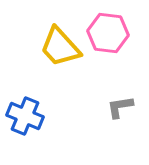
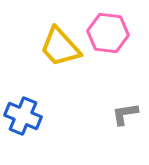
gray L-shape: moved 5 px right, 7 px down
blue cross: moved 2 px left
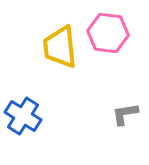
yellow trapezoid: rotated 36 degrees clockwise
blue cross: rotated 9 degrees clockwise
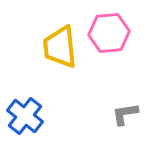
pink hexagon: moved 1 px right; rotated 12 degrees counterclockwise
blue cross: moved 2 px right; rotated 6 degrees clockwise
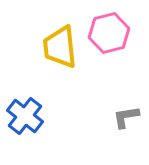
pink hexagon: rotated 9 degrees counterclockwise
gray L-shape: moved 1 px right, 3 px down
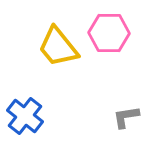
pink hexagon: rotated 15 degrees clockwise
yellow trapezoid: moved 2 px left; rotated 33 degrees counterclockwise
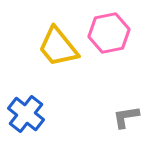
pink hexagon: rotated 12 degrees counterclockwise
blue cross: moved 1 px right, 2 px up
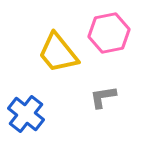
yellow trapezoid: moved 6 px down
gray L-shape: moved 23 px left, 20 px up
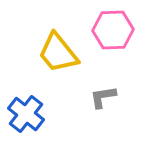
pink hexagon: moved 4 px right, 3 px up; rotated 9 degrees clockwise
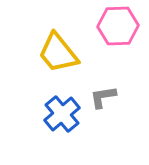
pink hexagon: moved 5 px right, 4 px up
blue cross: moved 36 px right; rotated 12 degrees clockwise
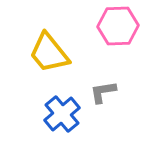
yellow trapezoid: moved 9 px left
gray L-shape: moved 5 px up
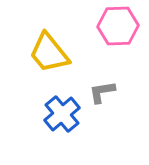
gray L-shape: moved 1 px left
